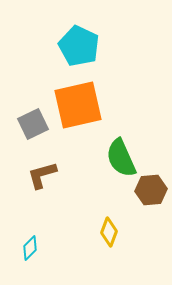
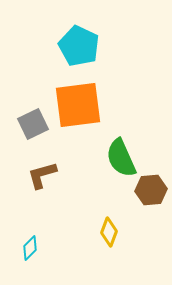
orange square: rotated 6 degrees clockwise
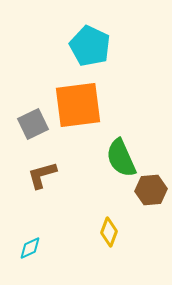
cyan pentagon: moved 11 px right
cyan diamond: rotated 20 degrees clockwise
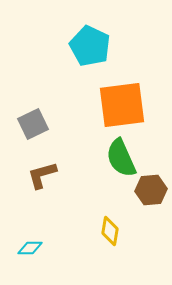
orange square: moved 44 px right
yellow diamond: moved 1 px right, 1 px up; rotated 12 degrees counterclockwise
cyan diamond: rotated 25 degrees clockwise
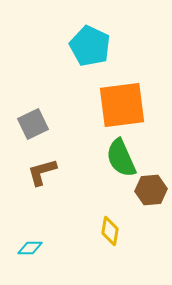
brown L-shape: moved 3 px up
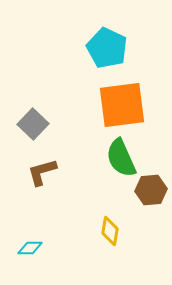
cyan pentagon: moved 17 px right, 2 px down
gray square: rotated 20 degrees counterclockwise
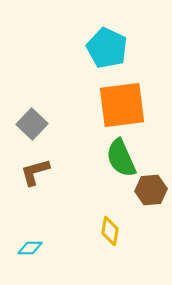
gray square: moved 1 px left
brown L-shape: moved 7 px left
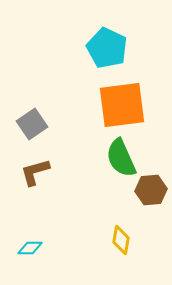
gray square: rotated 12 degrees clockwise
yellow diamond: moved 11 px right, 9 px down
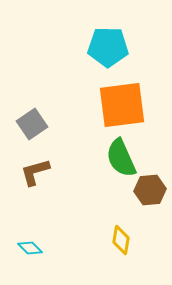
cyan pentagon: moved 1 px right, 1 px up; rotated 24 degrees counterclockwise
brown hexagon: moved 1 px left
cyan diamond: rotated 45 degrees clockwise
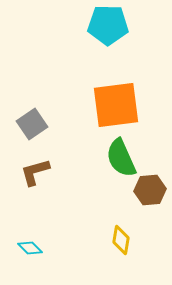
cyan pentagon: moved 22 px up
orange square: moved 6 px left
